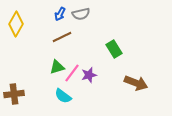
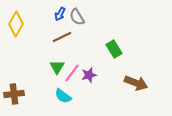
gray semicircle: moved 4 px left, 3 px down; rotated 72 degrees clockwise
green triangle: rotated 42 degrees counterclockwise
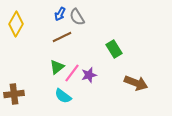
green triangle: rotated 21 degrees clockwise
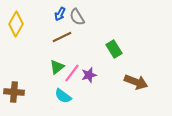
brown arrow: moved 1 px up
brown cross: moved 2 px up; rotated 12 degrees clockwise
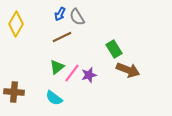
brown arrow: moved 8 px left, 12 px up
cyan semicircle: moved 9 px left, 2 px down
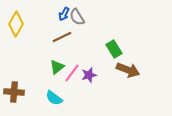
blue arrow: moved 4 px right
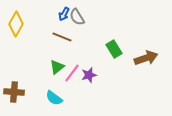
brown line: rotated 48 degrees clockwise
brown arrow: moved 18 px right, 12 px up; rotated 40 degrees counterclockwise
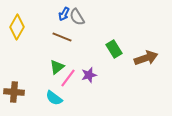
yellow diamond: moved 1 px right, 3 px down
pink line: moved 4 px left, 5 px down
